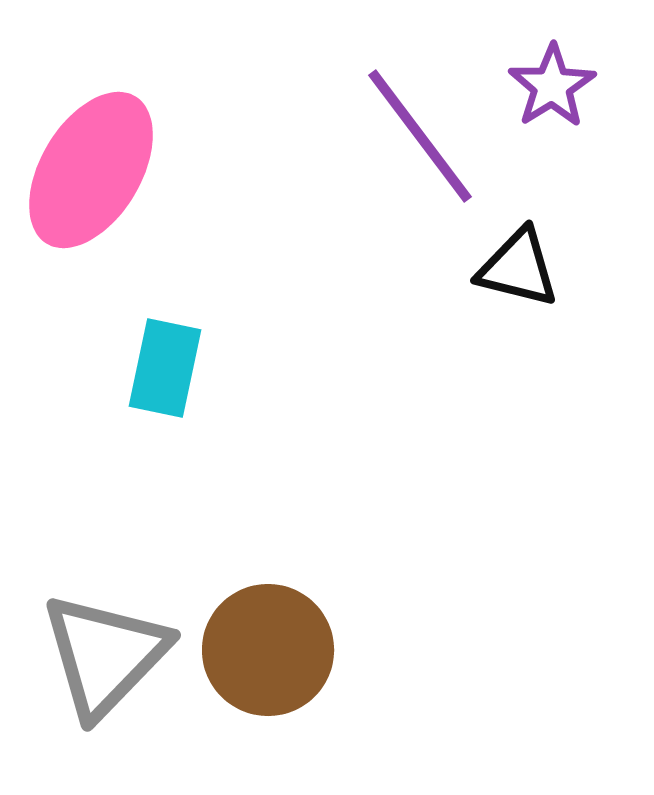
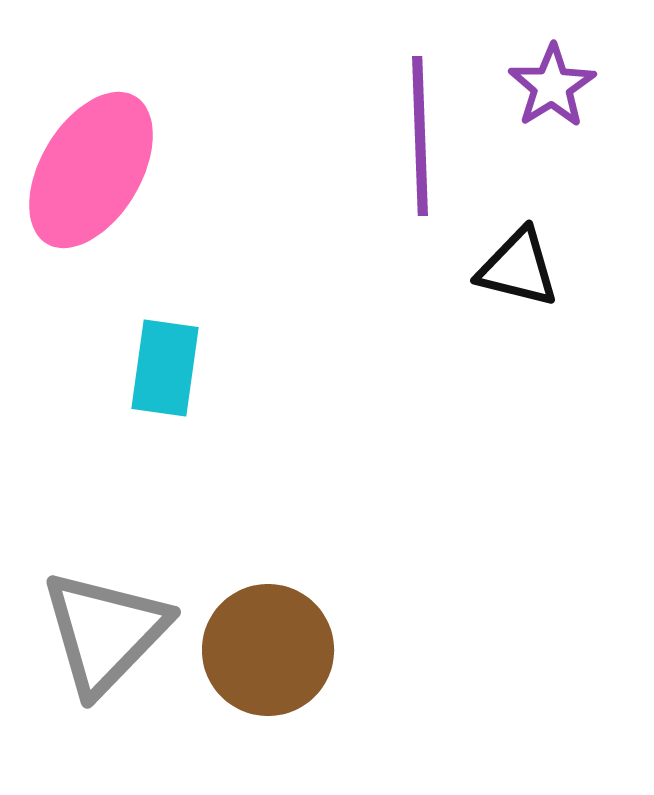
purple line: rotated 35 degrees clockwise
cyan rectangle: rotated 4 degrees counterclockwise
gray triangle: moved 23 px up
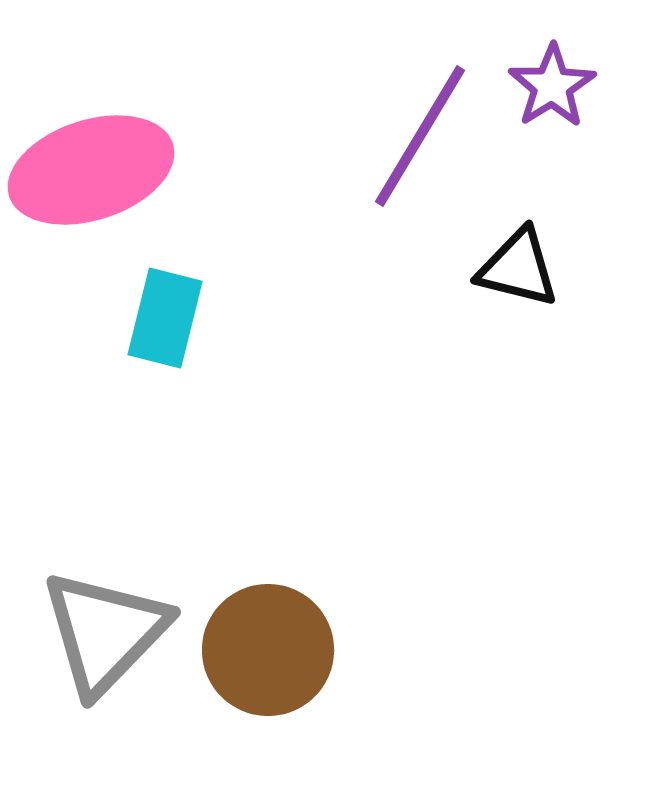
purple line: rotated 33 degrees clockwise
pink ellipse: rotated 41 degrees clockwise
cyan rectangle: moved 50 px up; rotated 6 degrees clockwise
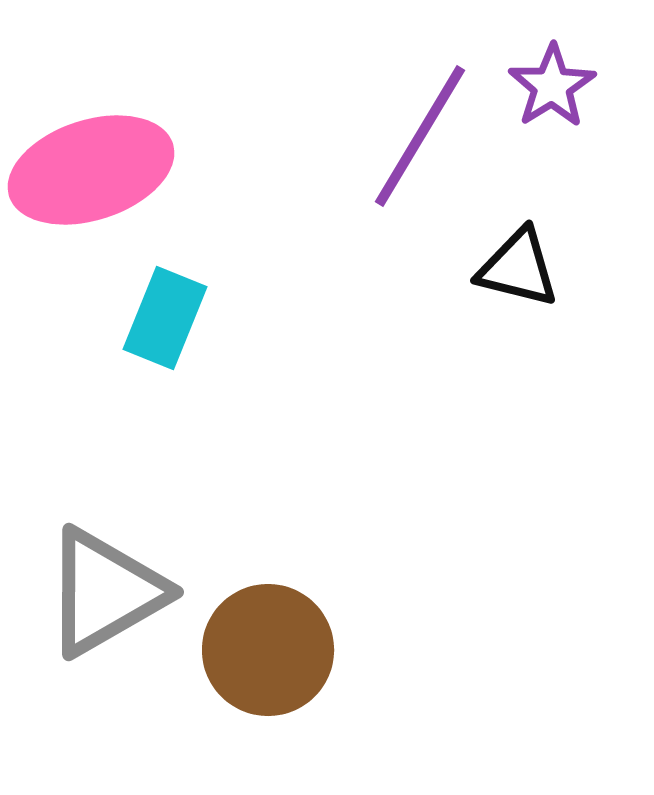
cyan rectangle: rotated 8 degrees clockwise
gray triangle: moved 40 px up; rotated 16 degrees clockwise
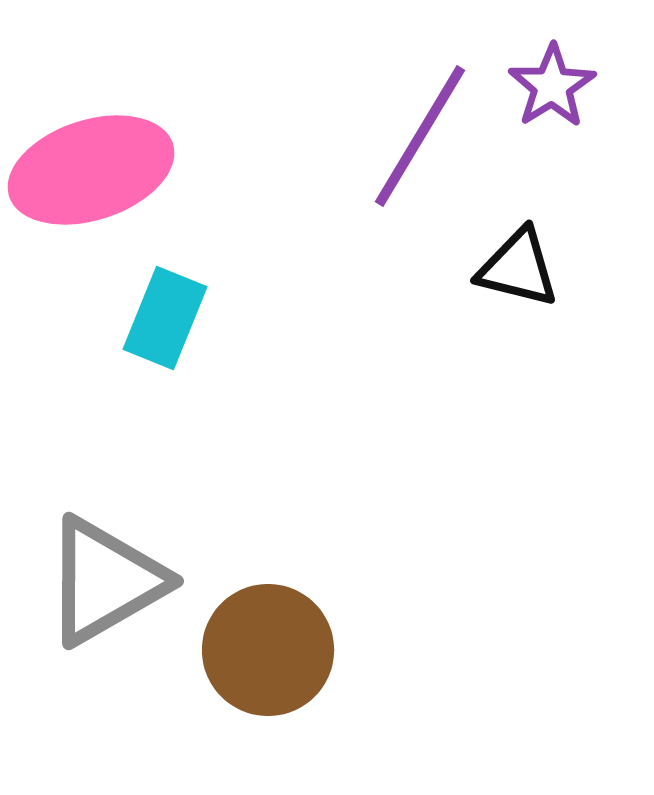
gray triangle: moved 11 px up
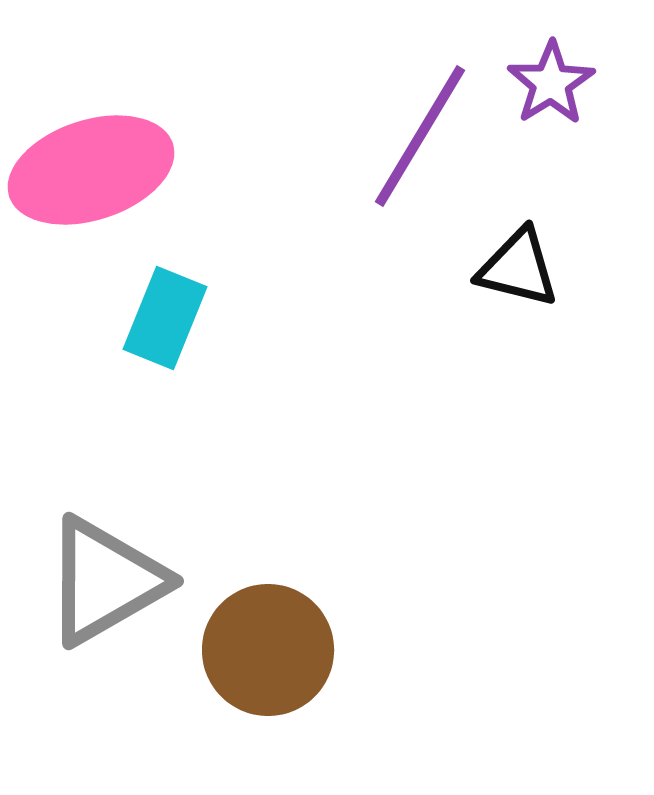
purple star: moved 1 px left, 3 px up
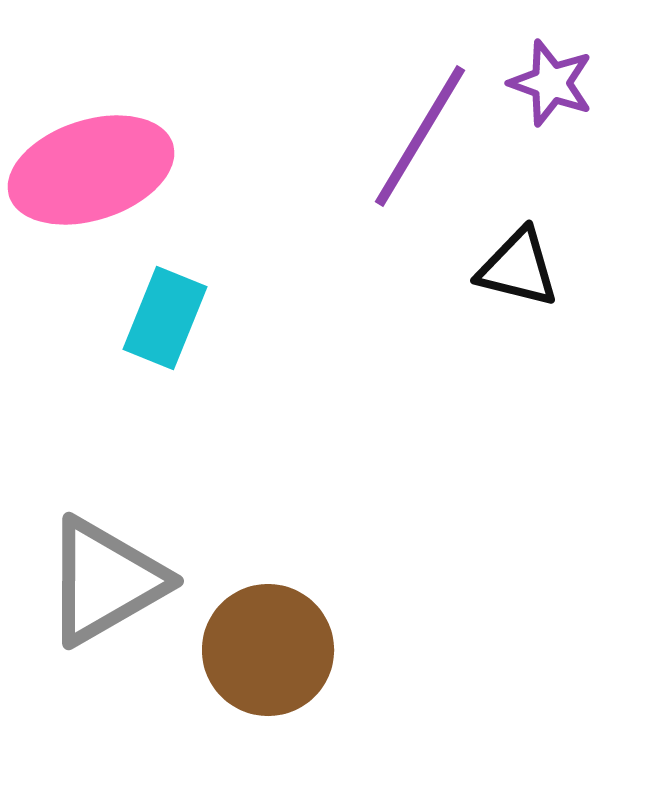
purple star: rotated 20 degrees counterclockwise
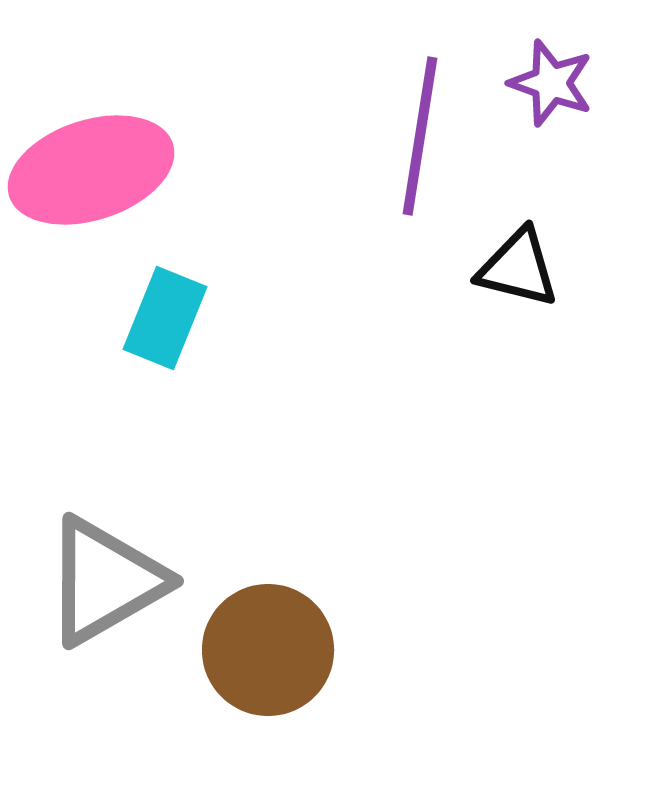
purple line: rotated 22 degrees counterclockwise
